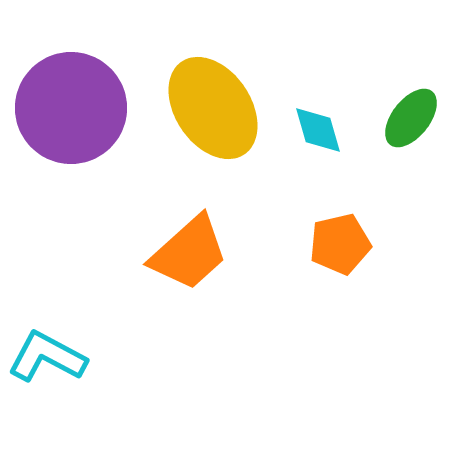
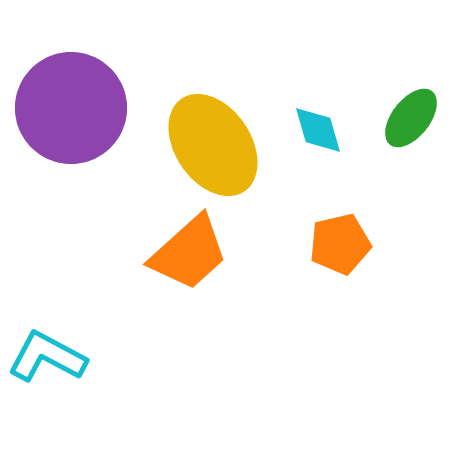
yellow ellipse: moved 37 px down
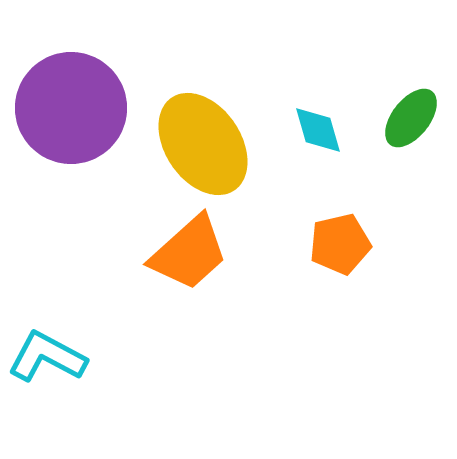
yellow ellipse: moved 10 px left, 1 px up
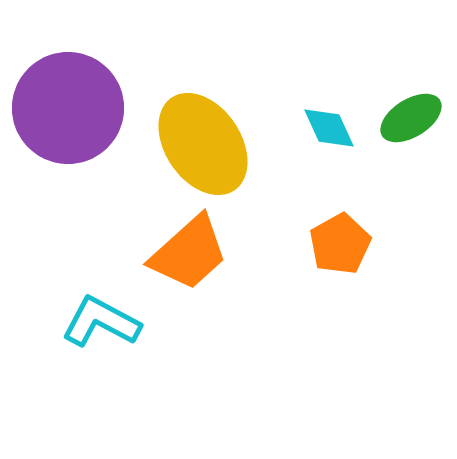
purple circle: moved 3 px left
green ellipse: rotated 20 degrees clockwise
cyan diamond: moved 11 px right, 2 px up; rotated 8 degrees counterclockwise
orange pentagon: rotated 16 degrees counterclockwise
cyan L-shape: moved 54 px right, 35 px up
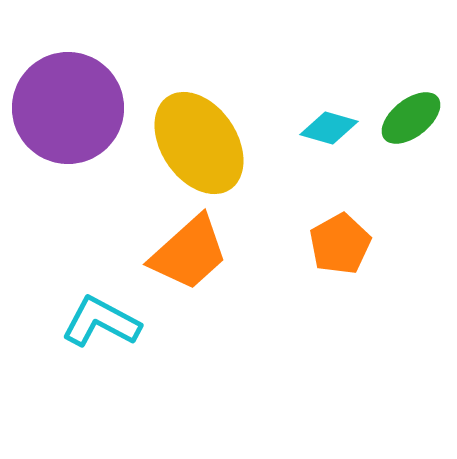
green ellipse: rotated 6 degrees counterclockwise
cyan diamond: rotated 50 degrees counterclockwise
yellow ellipse: moved 4 px left, 1 px up
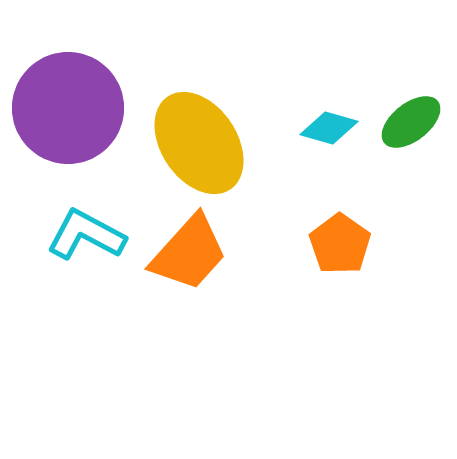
green ellipse: moved 4 px down
orange pentagon: rotated 8 degrees counterclockwise
orange trapezoid: rotated 6 degrees counterclockwise
cyan L-shape: moved 15 px left, 87 px up
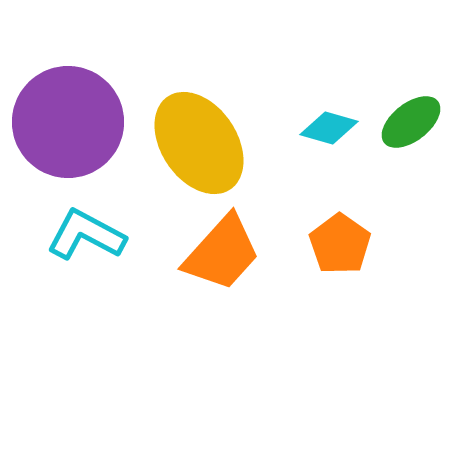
purple circle: moved 14 px down
orange trapezoid: moved 33 px right
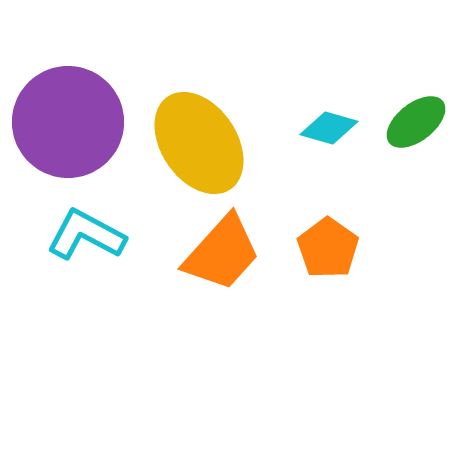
green ellipse: moved 5 px right
orange pentagon: moved 12 px left, 4 px down
